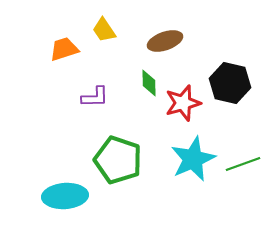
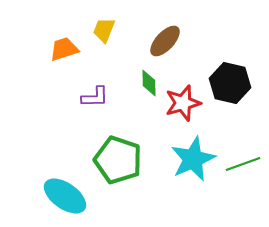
yellow trapezoid: rotated 56 degrees clockwise
brown ellipse: rotated 28 degrees counterclockwise
cyan ellipse: rotated 39 degrees clockwise
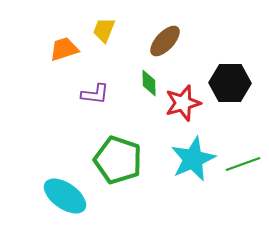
black hexagon: rotated 12 degrees counterclockwise
purple L-shape: moved 3 px up; rotated 8 degrees clockwise
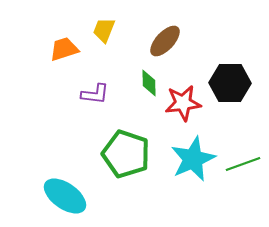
red star: rotated 9 degrees clockwise
green pentagon: moved 8 px right, 6 px up
